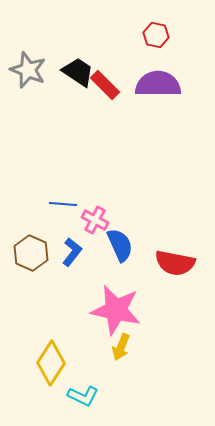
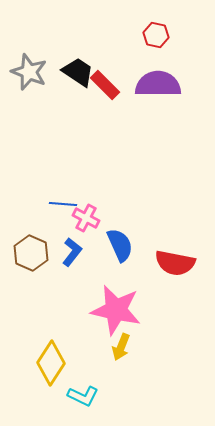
gray star: moved 1 px right, 2 px down
pink cross: moved 9 px left, 2 px up
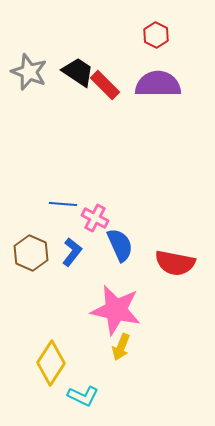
red hexagon: rotated 15 degrees clockwise
pink cross: moved 9 px right
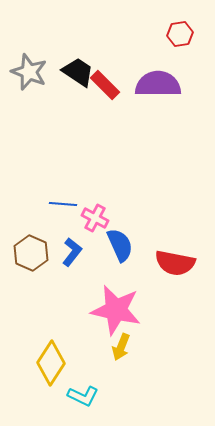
red hexagon: moved 24 px right, 1 px up; rotated 25 degrees clockwise
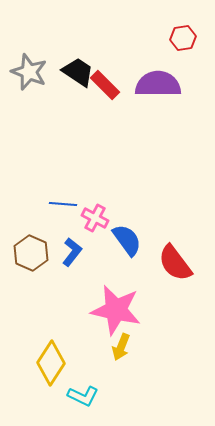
red hexagon: moved 3 px right, 4 px down
blue semicircle: moved 7 px right, 5 px up; rotated 12 degrees counterclockwise
red semicircle: rotated 42 degrees clockwise
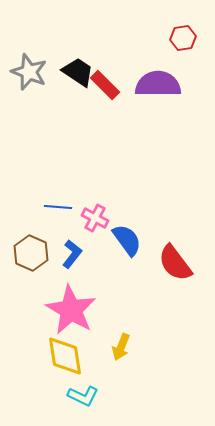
blue line: moved 5 px left, 3 px down
blue L-shape: moved 2 px down
pink star: moved 45 px left; rotated 18 degrees clockwise
yellow diamond: moved 14 px right, 7 px up; rotated 42 degrees counterclockwise
